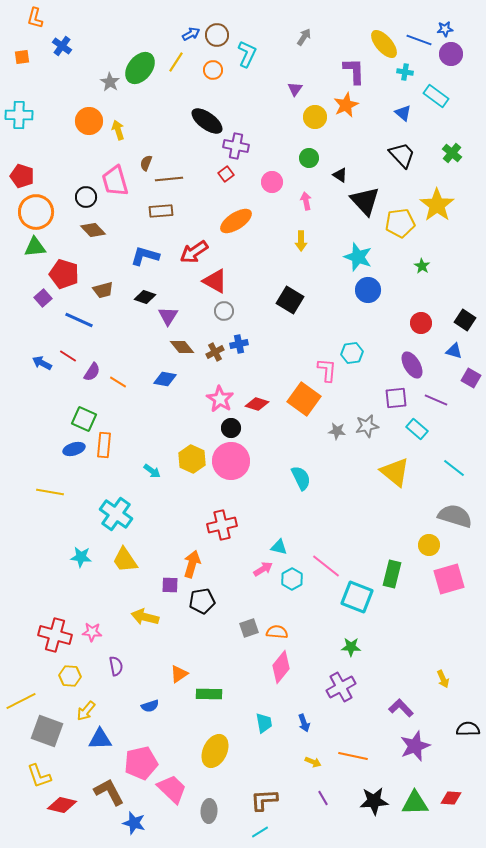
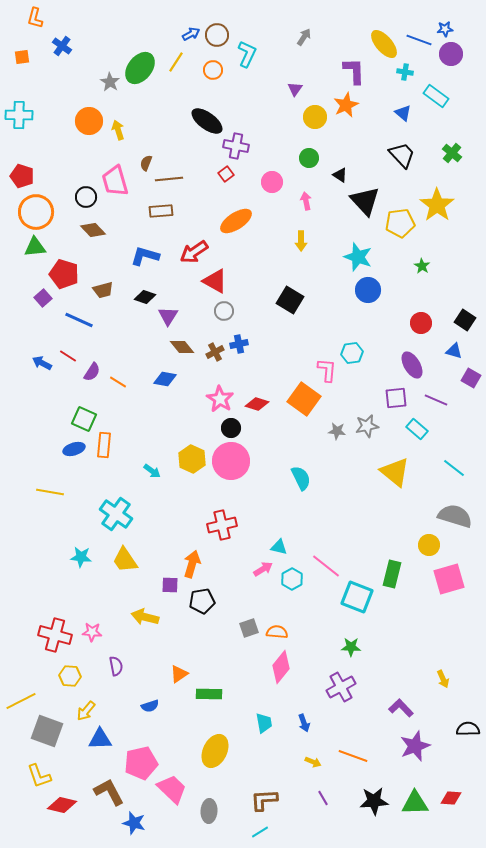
orange line at (353, 756): rotated 8 degrees clockwise
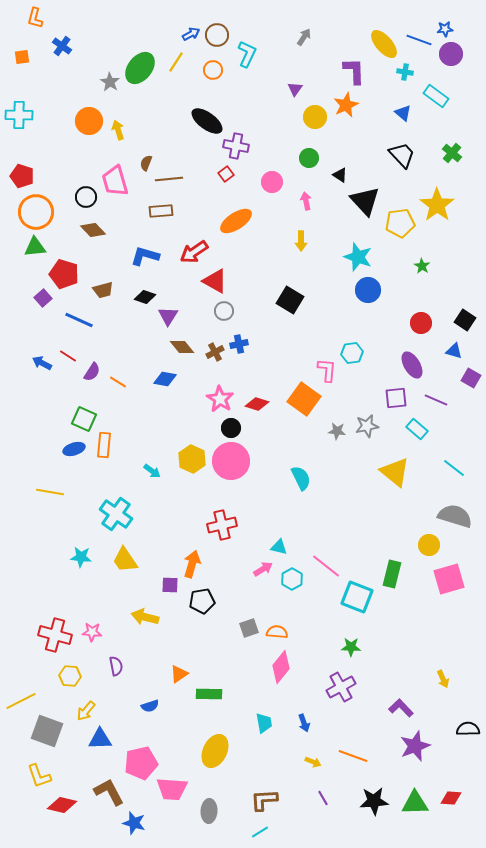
pink trapezoid at (172, 789): rotated 140 degrees clockwise
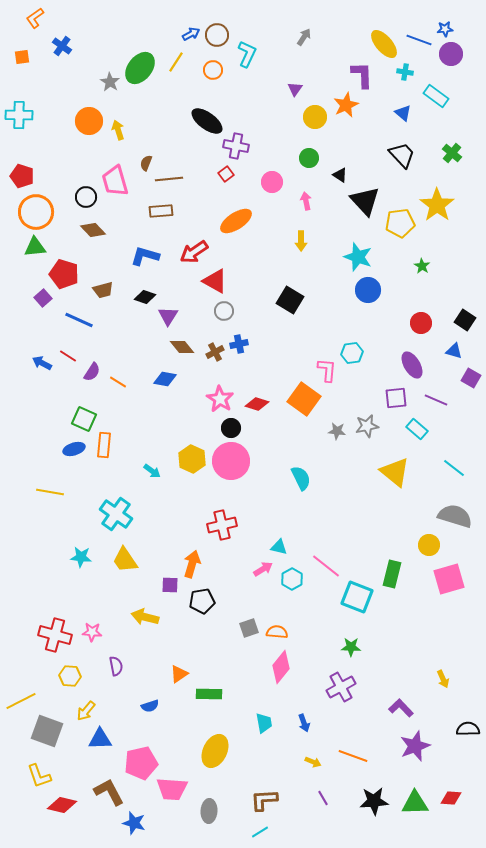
orange L-shape at (35, 18): rotated 40 degrees clockwise
purple L-shape at (354, 71): moved 8 px right, 4 px down
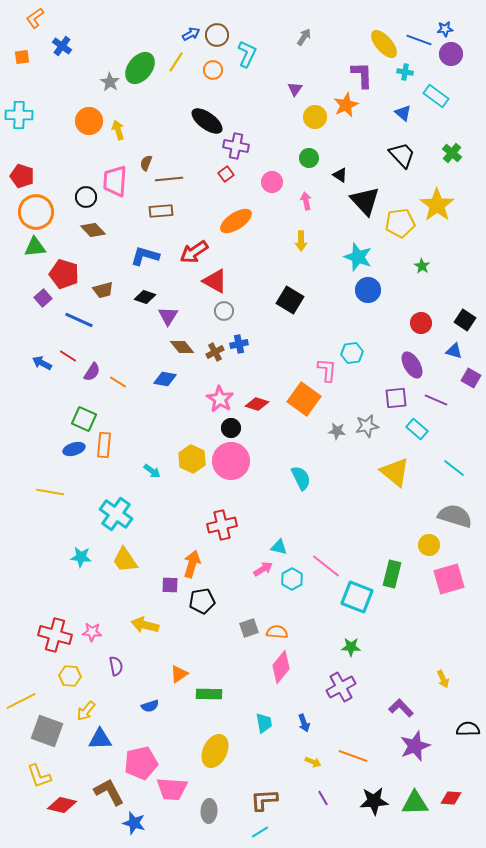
pink trapezoid at (115, 181): rotated 20 degrees clockwise
yellow arrow at (145, 617): moved 8 px down
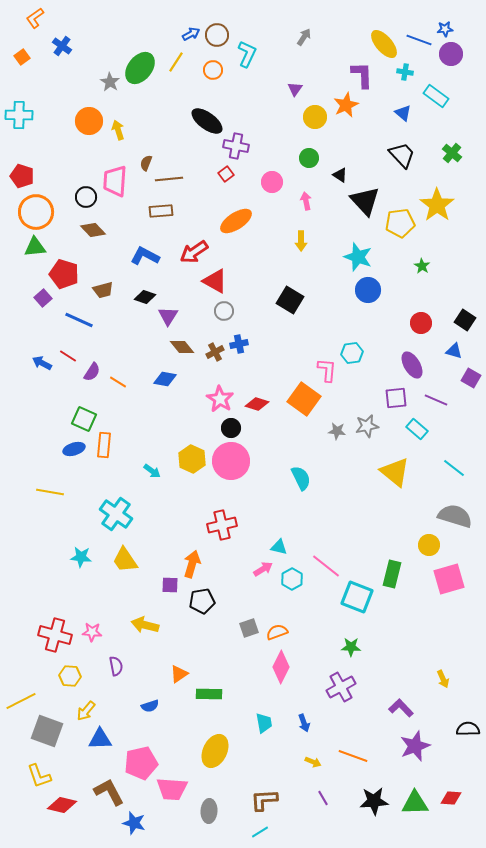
orange square at (22, 57): rotated 28 degrees counterclockwise
blue L-shape at (145, 256): rotated 12 degrees clockwise
orange semicircle at (277, 632): rotated 25 degrees counterclockwise
pink diamond at (281, 667): rotated 12 degrees counterclockwise
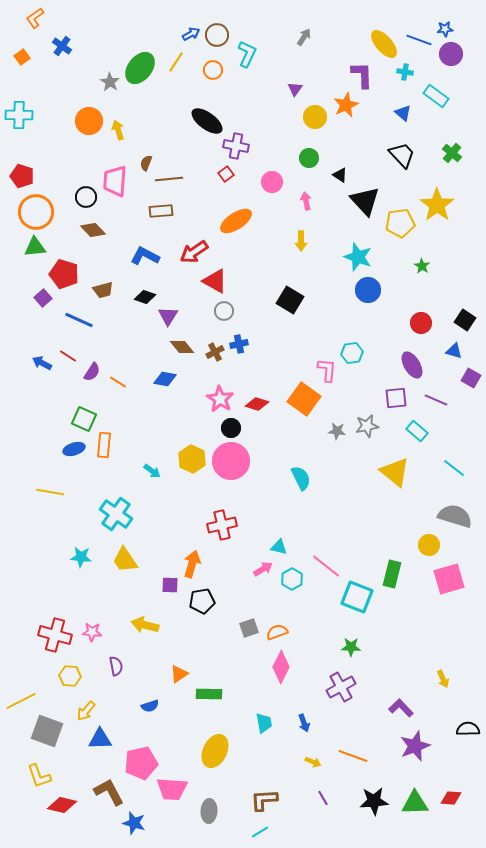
cyan rectangle at (417, 429): moved 2 px down
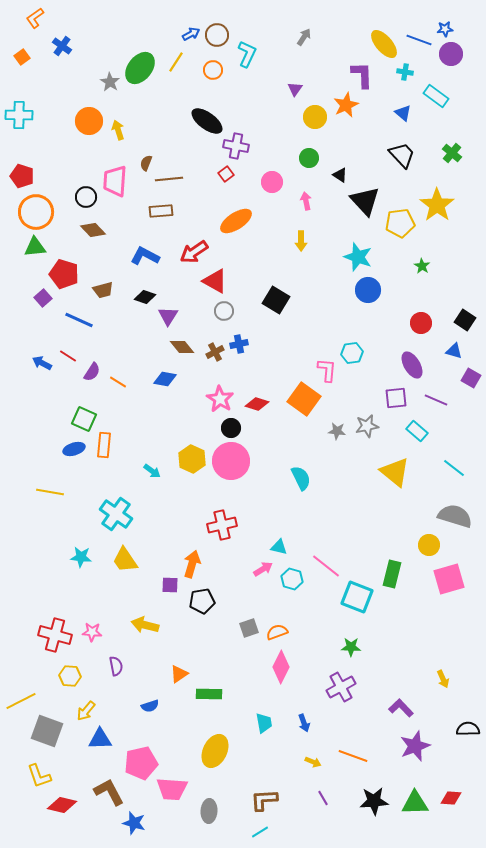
black square at (290, 300): moved 14 px left
cyan hexagon at (292, 579): rotated 15 degrees counterclockwise
